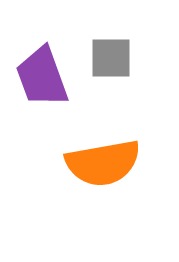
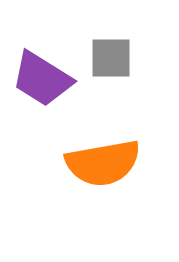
purple trapezoid: moved 2 px down; rotated 38 degrees counterclockwise
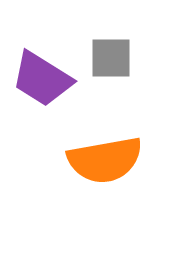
orange semicircle: moved 2 px right, 3 px up
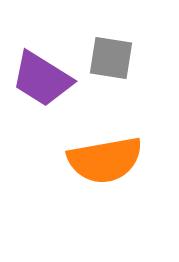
gray square: rotated 9 degrees clockwise
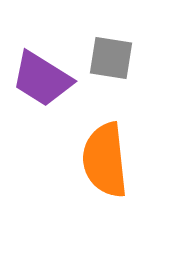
orange semicircle: rotated 94 degrees clockwise
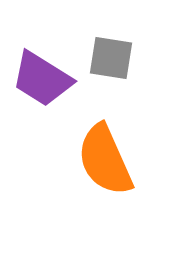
orange semicircle: rotated 18 degrees counterclockwise
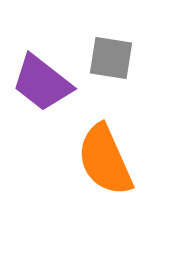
purple trapezoid: moved 4 px down; rotated 6 degrees clockwise
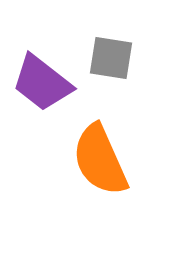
orange semicircle: moved 5 px left
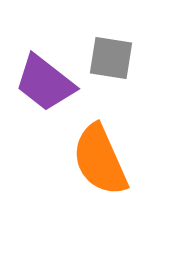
purple trapezoid: moved 3 px right
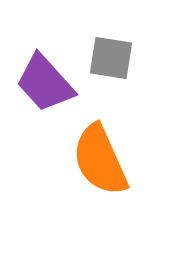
purple trapezoid: rotated 10 degrees clockwise
